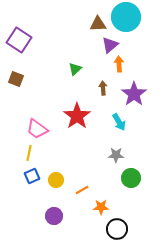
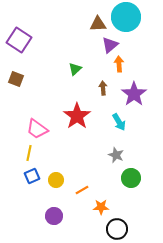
gray star: rotated 21 degrees clockwise
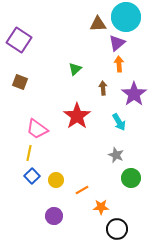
purple triangle: moved 7 px right, 2 px up
brown square: moved 4 px right, 3 px down
blue square: rotated 21 degrees counterclockwise
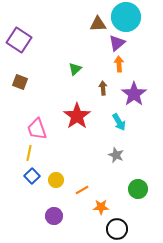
pink trapezoid: rotated 35 degrees clockwise
green circle: moved 7 px right, 11 px down
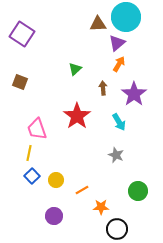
purple square: moved 3 px right, 6 px up
orange arrow: rotated 35 degrees clockwise
green circle: moved 2 px down
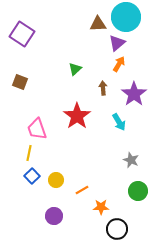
gray star: moved 15 px right, 5 px down
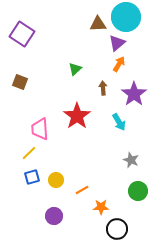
pink trapezoid: moved 3 px right; rotated 15 degrees clockwise
yellow line: rotated 35 degrees clockwise
blue square: moved 1 px down; rotated 28 degrees clockwise
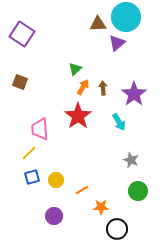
orange arrow: moved 36 px left, 23 px down
red star: moved 1 px right
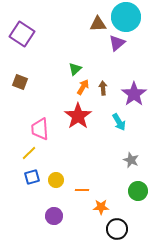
orange line: rotated 32 degrees clockwise
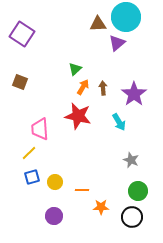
red star: rotated 24 degrees counterclockwise
yellow circle: moved 1 px left, 2 px down
black circle: moved 15 px right, 12 px up
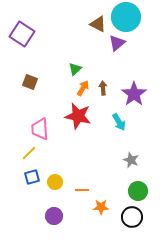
brown triangle: rotated 30 degrees clockwise
brown square: moved 10 px right
orange arrow: moved 1 px down
